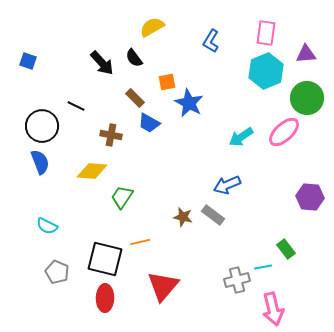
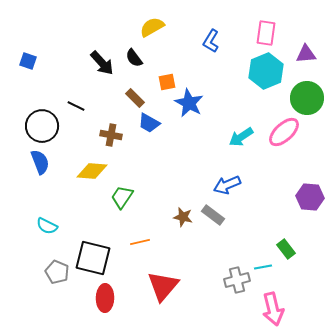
black square: moved 12 px left, 1 px up
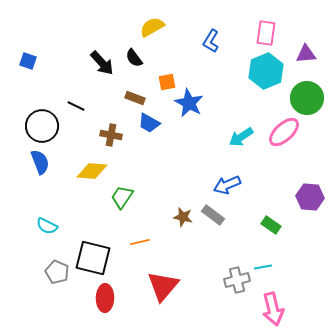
brown rectangle: rotated 24 degrees counterclockwise
green rectangle: moved 15 px left, 24 px up; rotated 18 degrees counterclockwise
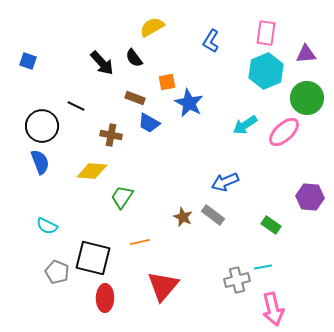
cyan arrow: moved 4 px right, 12 px up
blue arrow: moved 2 px left, 3 px up
brown star: rotated 12 degrees clockwise
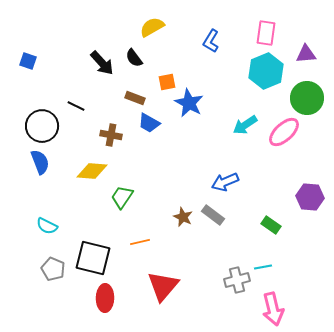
gray pentagon: moved 4 px left, 3 px up
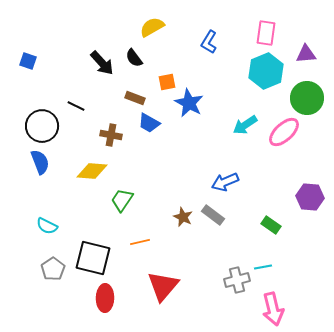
blue L-shape: moved 2 px left, 1 px down
green trapezoid: moved 3 px down
gray pentagon: rotated 15 degrees clockwise
